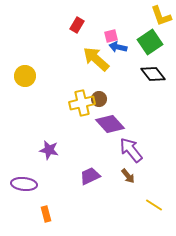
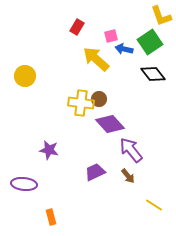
red rectangle: moved 2 px down
blue arrow: moved 6 px right, 2 px down
yellow cross: moved 1 px left; rotated 20 degrees clockwise
purple trapezoid: moved 5 px right, 4 px up
orange rectangle: moved 5 px right, 3 px down
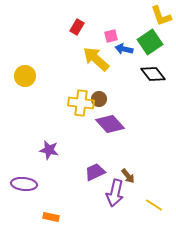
purple arrow: moved 16 px left, 43 px down; rotated 128 degrees counterclockwise
orange rectangle: rotated 63 degrees counterclockwise
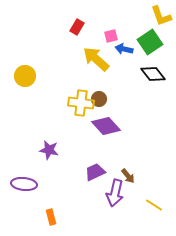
purple diamond: moved 4 px left, 2 px down
orange rectangle: rotated 63 degrees clockwise
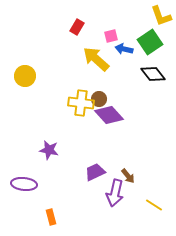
purple diamond: moved 3 px right, 11 px up
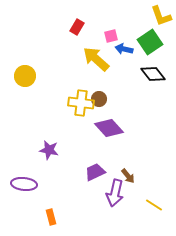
purple diamond: moved 13 px down
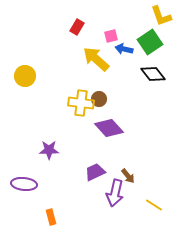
purple star: rotated 12 degrees counterclockwise
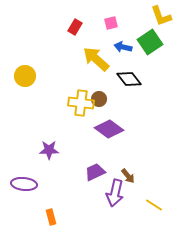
red rectangle: moved 2 px left
pink square: moved 13 px up
blue arrow: moved 1 px left, 2 px up
black diamond: moved 24 px left, 5 px down
purple diamond: moved 1 px down; rotated 12 degrees counterclockwise
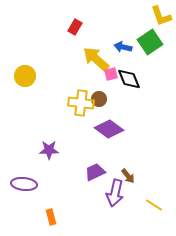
pink square: moved 51 px down
black diamond: rotated 15 degrees clockwise
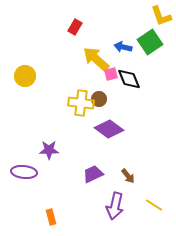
purple trapezoid: moved 2 px left, 2 px down
purple ellipse: moved 12 px up
purple arrow: moved 13 px down
